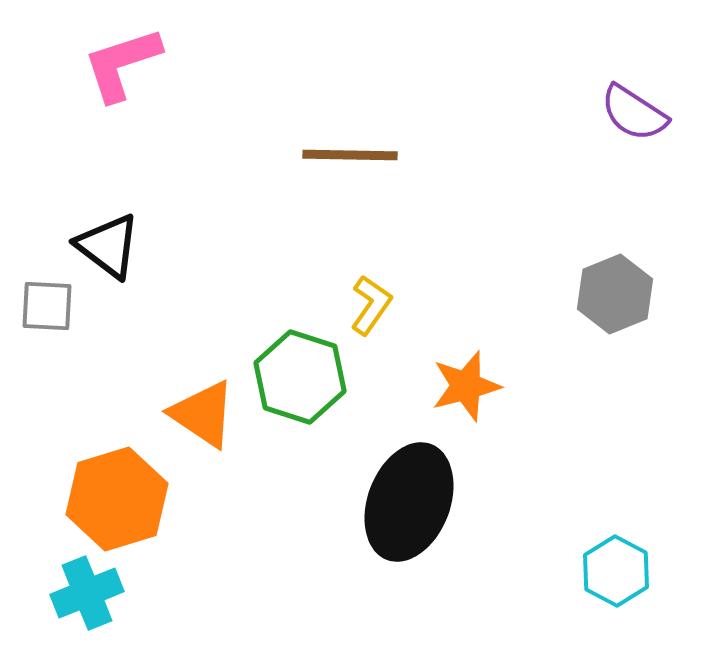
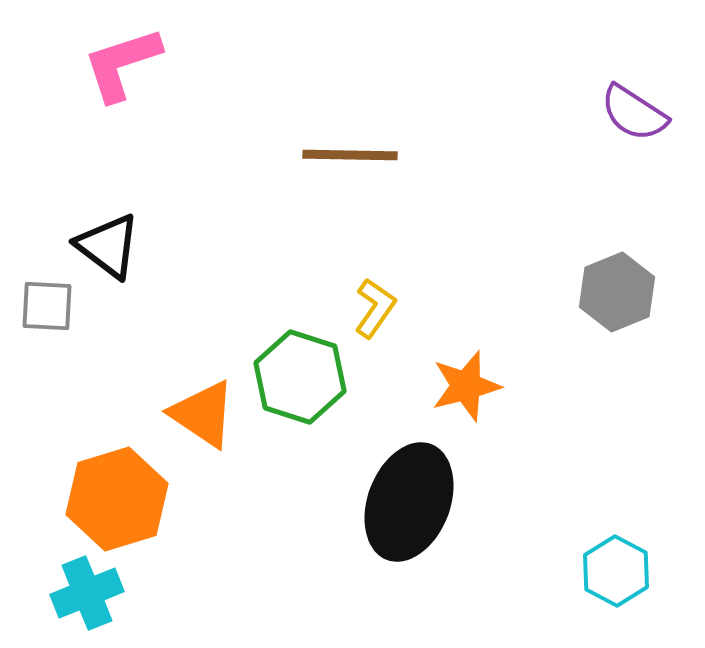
gray hexagon: moved 2 px right, 2 px up
yellow L-shape: moved 4 px right, 3 px down
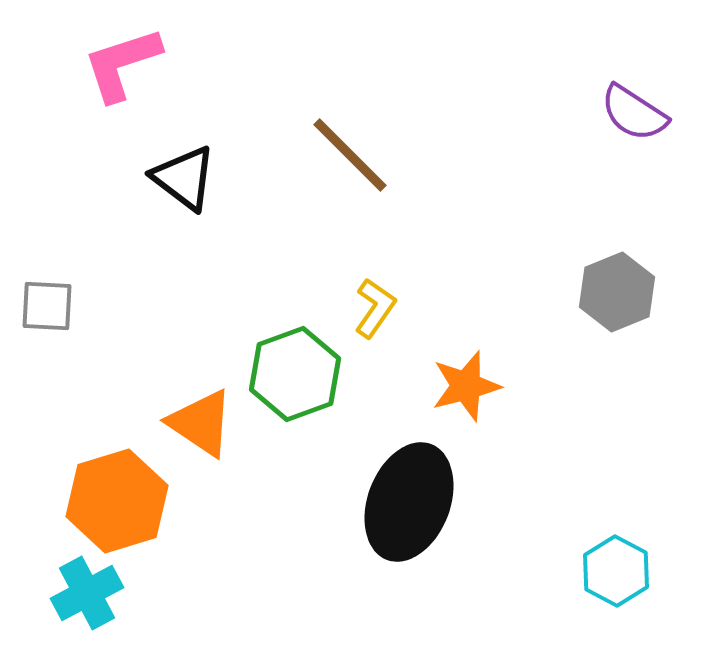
brown line: rotated 44 degrees clockwise
black triangle: moved 76 px right, 68 px up
green hexagon: moved 5 px left, 3 px up; rotated 22 degrees clockwise
orange triangle: moved 2 px left, 9 px down
orange hexagon: moved 2 px down
cyan cross: rotated 6 degrees counterclockwise
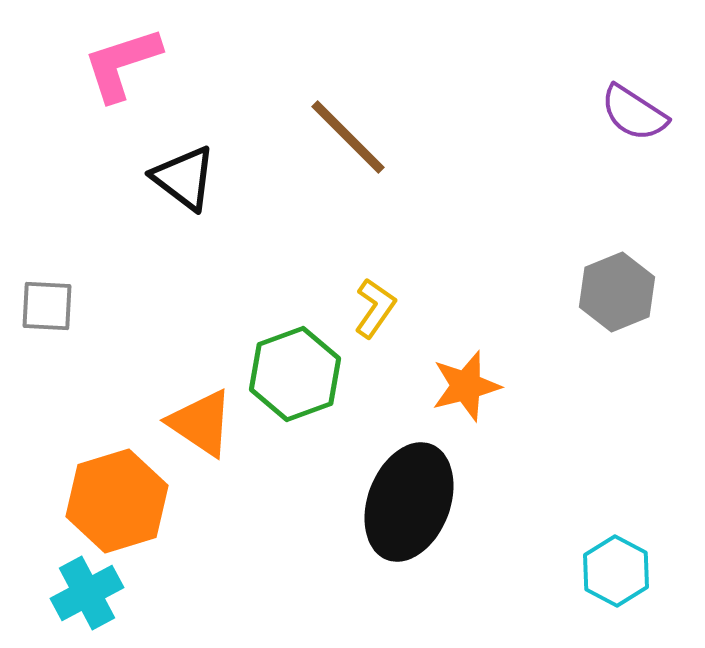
brown line: moved 2 px left, 18 px up
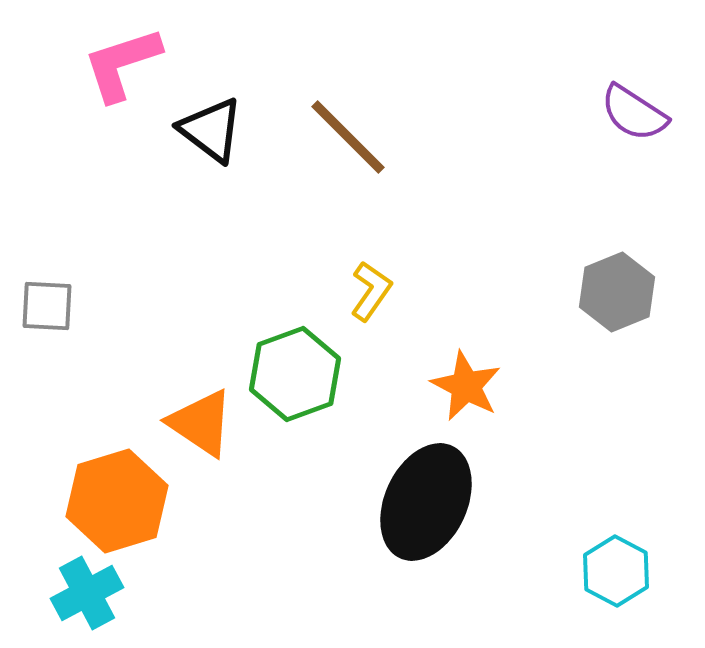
black triangle: moved 27 px right, 48 px up
yellow L-shape: moved 4 px left, 17 px up
orange star: rotated 30 degrees counterclockwise
black ellipse: moved 17 px right; rotated 4 degrees clockwise
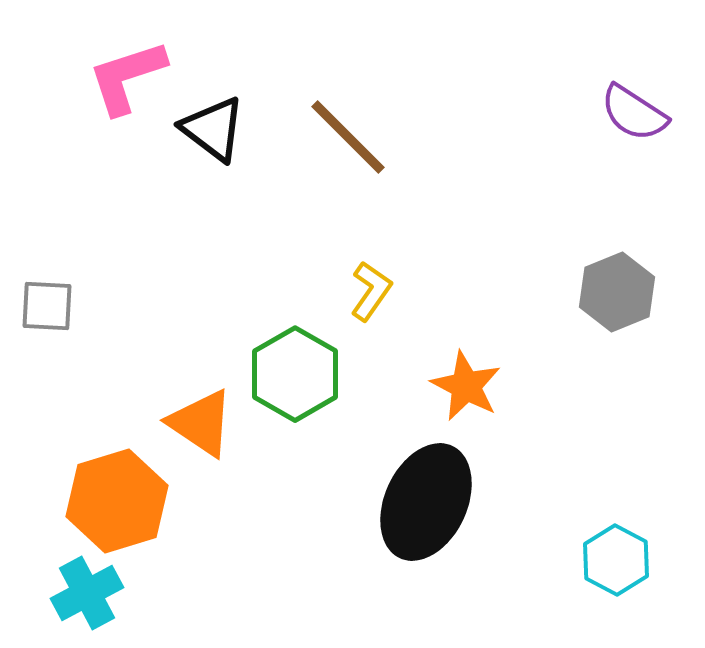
pink L-shape: moved 5 px right, 13 px down
black triangle: moved 2 px right, 1 px up
green hexagon: rotated 10 degrees counterclockwise
cyan hexagon: moved 11 px up
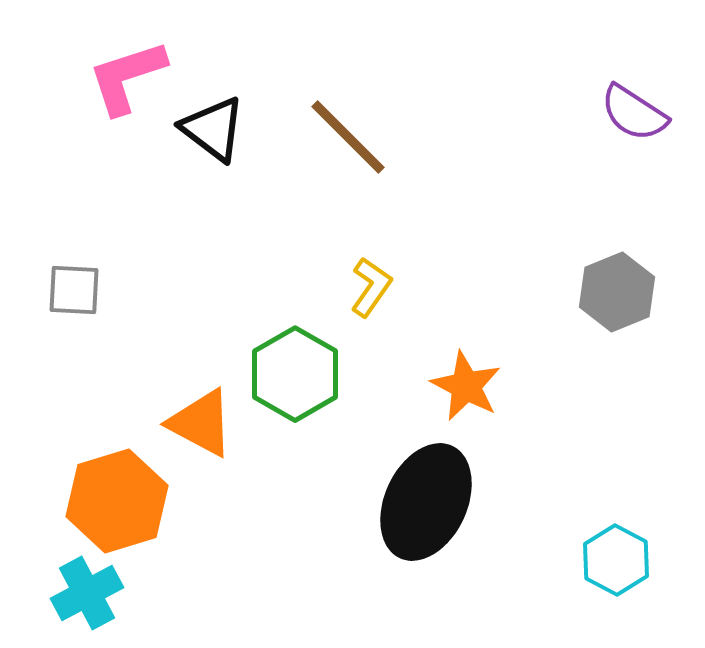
yellow L-shape: moved 4 px up
gray square: moved 27 px right, 16 px up
orange triangle: rotated 6 degrees counterclockwise
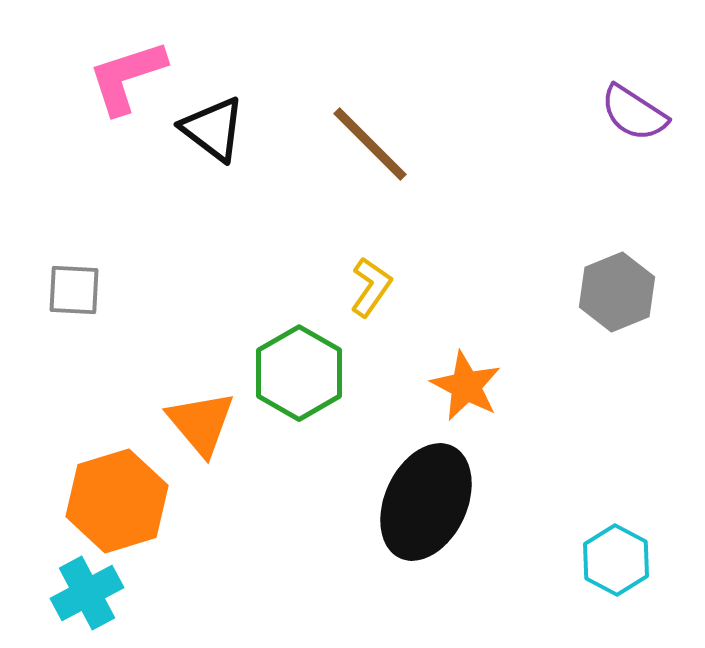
brown line: moved 22 px right, 7 px down
green hexagon: moved 4 px right, 1 px up
orange triangle: rotated 22 degrees clockwise
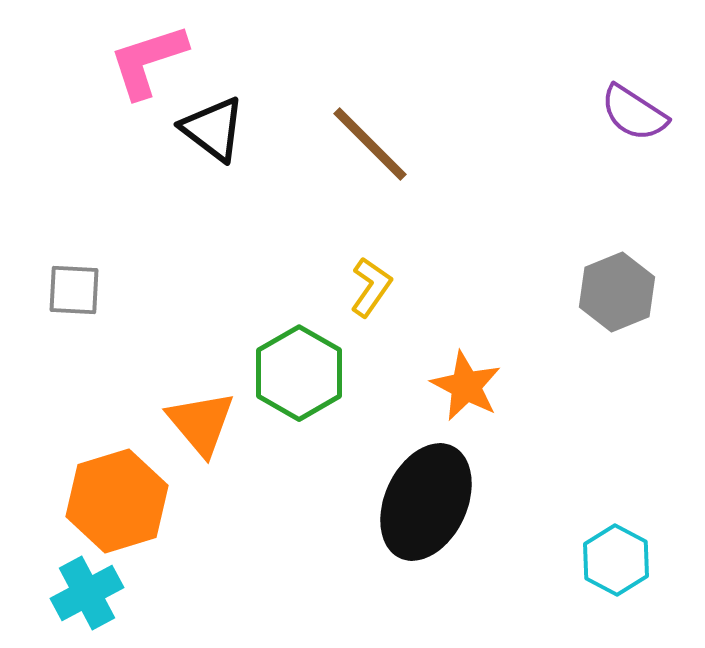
pink L-shape: moved 21 px right, 16 px up
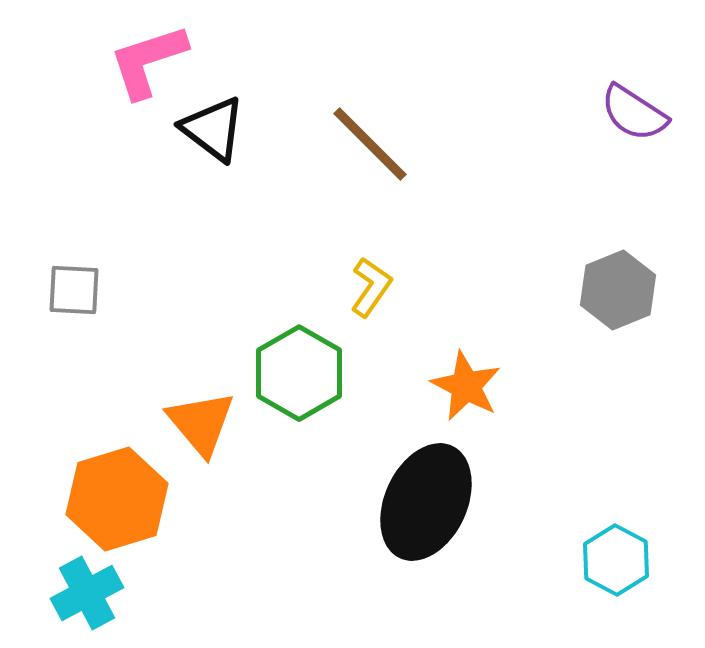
gray hexagon: moved 1 px right, 2 px up
orange hexagon: moved 2 px up
